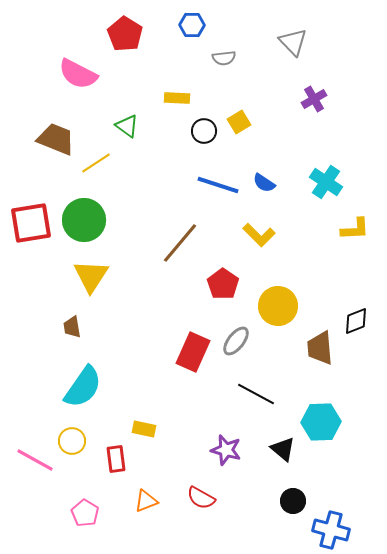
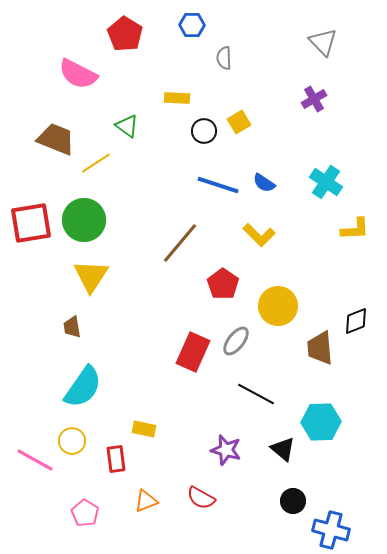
gray triangle at (293, 42): moved 30 px right
gray semicircle at (224, 58): rotated 95 degrees clockwise
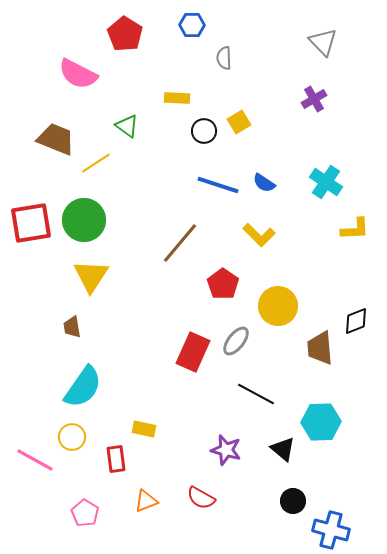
yellow circle at (72, 441): moved 4 px up
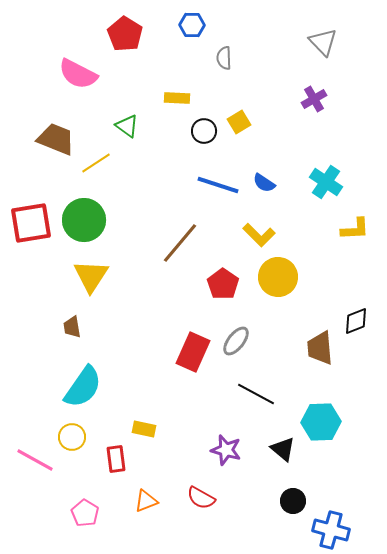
yellow circle at (278, 306): moved 29 px up
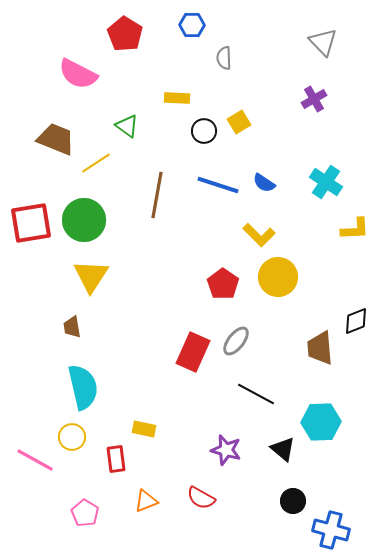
brown line at (180, 243): moved 23 px left, 48 px up; rotated 30 degrees counterclockwise
cyan semicircle at (83, 387): rotated 48 degrees counterclockwise
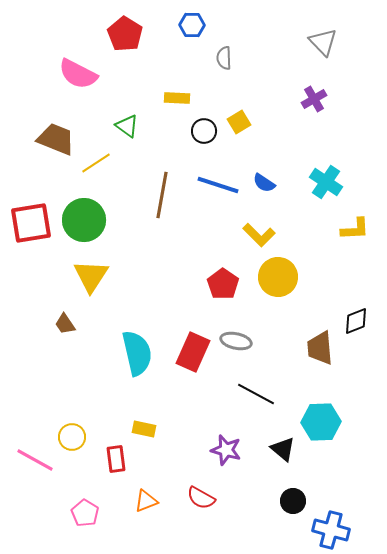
brown line at (157, 195): moved 5 px right
brown trapezoid at (72, 327): moved 7 px left, 3 px up; rotated 25 degrees counterclockwise
gray ellipse at (236, 341): rotated 64 degrees clockwise
cyan semicircle at (83, 387): moved 54 px right, 34 px up
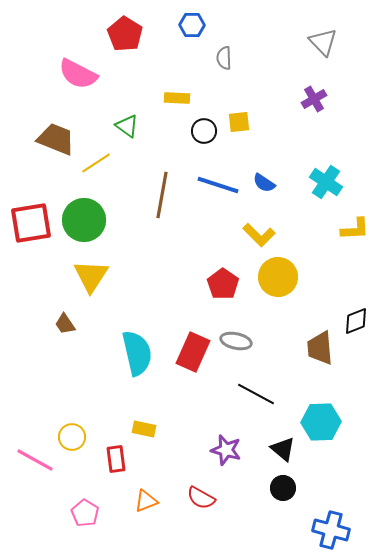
yellow square at (239, 122): rotated 25 degrees clockwise
black circle at (293, 501): moved 10 px left, 13 px up
